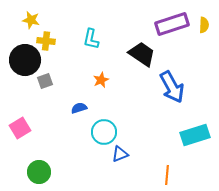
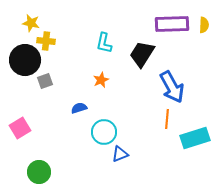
yellow star: moved 3 px down
purple rectangle: rotated 16 degrees clockwise
cyan L-shape: moved 13 px right, 4 px down
black trapezoid: rotated 92 degrees counterclockwise
cyan rectangle: moved 3 px down
orange line: moved 56 px up
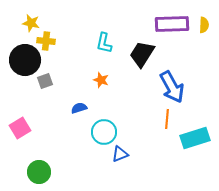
orange star: rotated 28 degrees counterclockwise
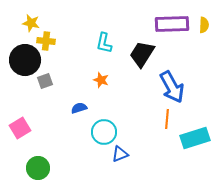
green circle: moved 1 px left, 4 px up
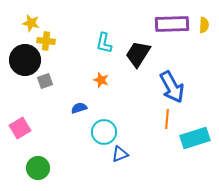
black trapezoid: moved 4 px left
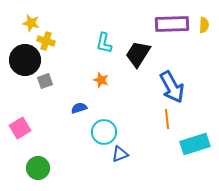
yellow cross: rotated 12 degrees clockwise
orange line: rotated 12 degrees counterclockwise
cyan rectangle: moved 6 px down
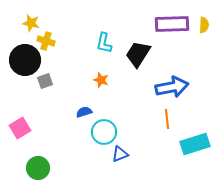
blue arrow: rotated 72 degrees counterclockwise
blue semicircle: moved 5 px right, 4 px down
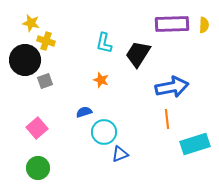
pink square: moved 17 px right; rotated 10 degrees counterclockwise
